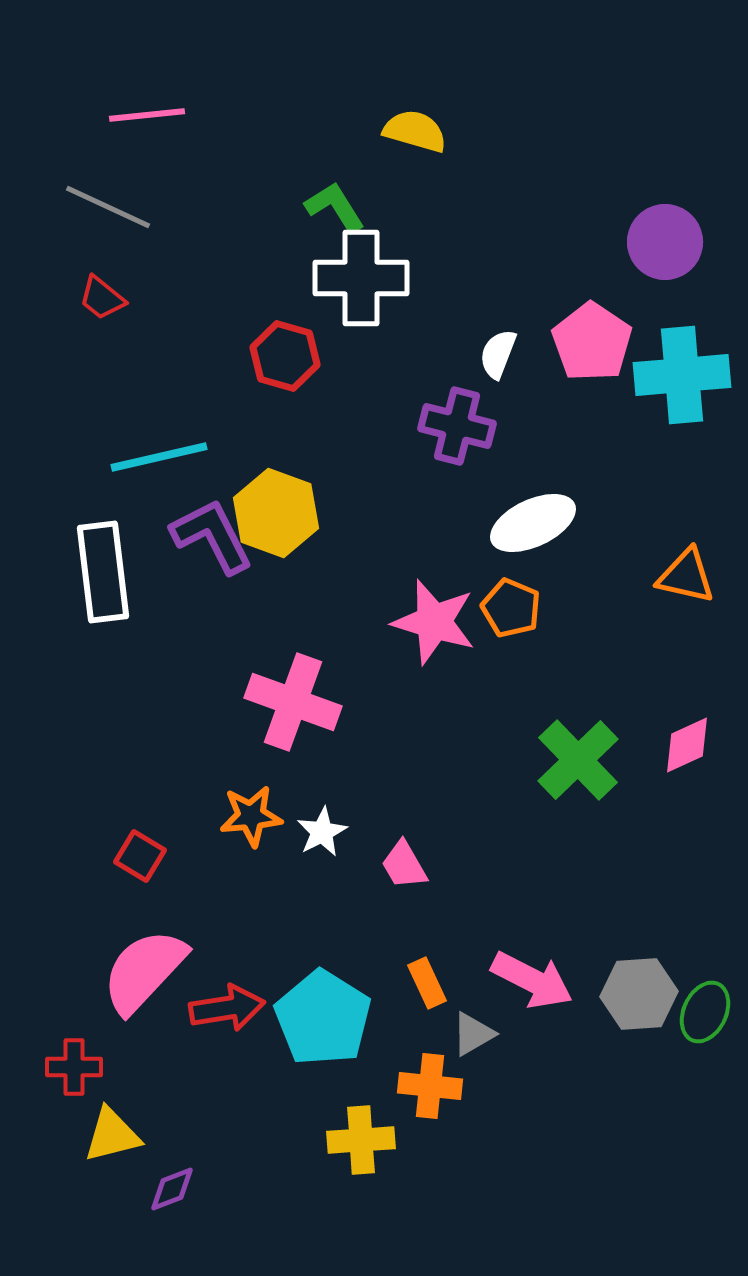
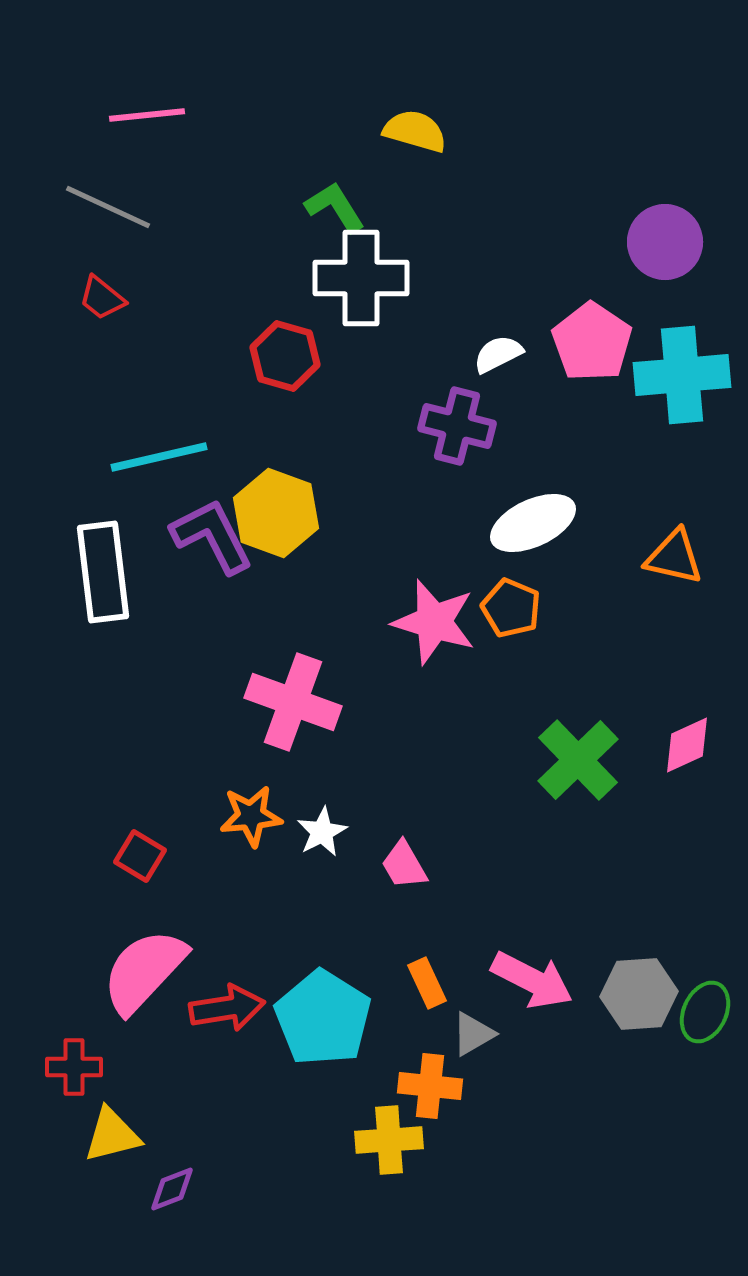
white semicircle: rotated 42 degrees clockwise
orange triangle: moved 12 px left, 19 px up
yellow cross: moved 28 px right
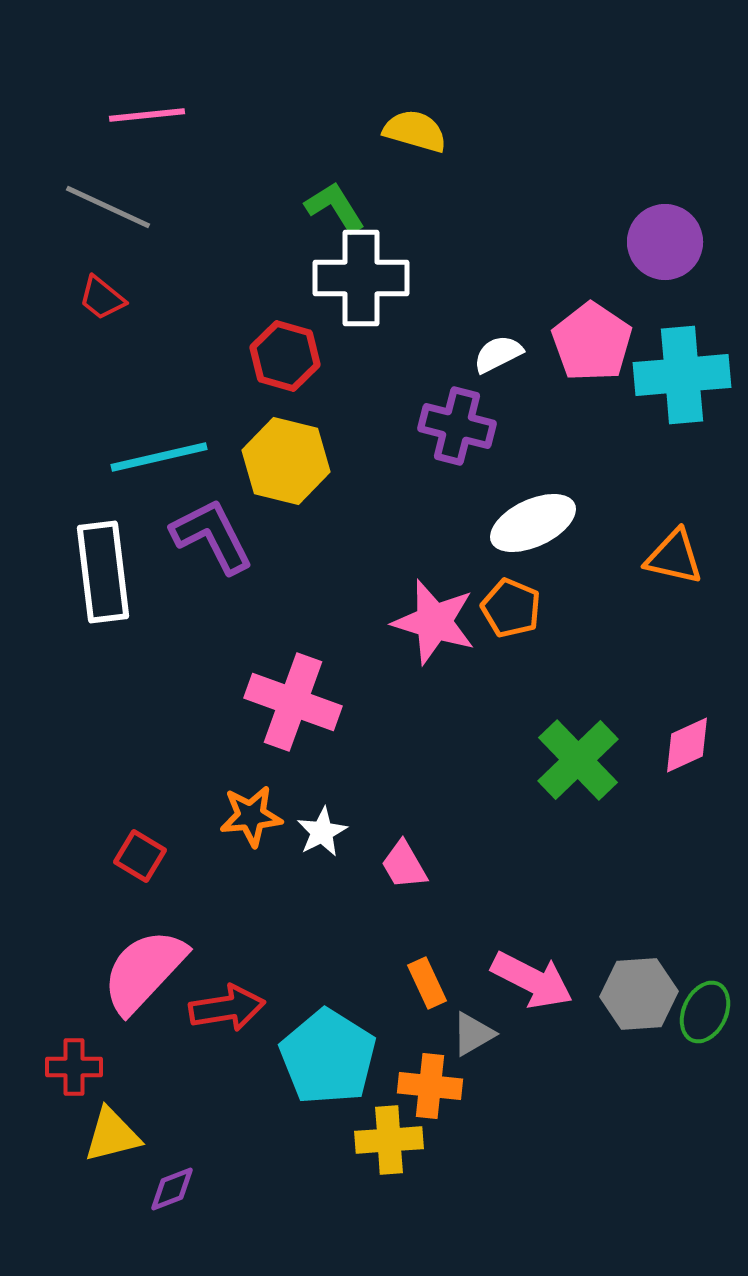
yellow hexagon: moved 10 px right, 52 px up; rotated 6 degrees counterclockwise
cyan pentagon: moved 5 px right, 39 px down
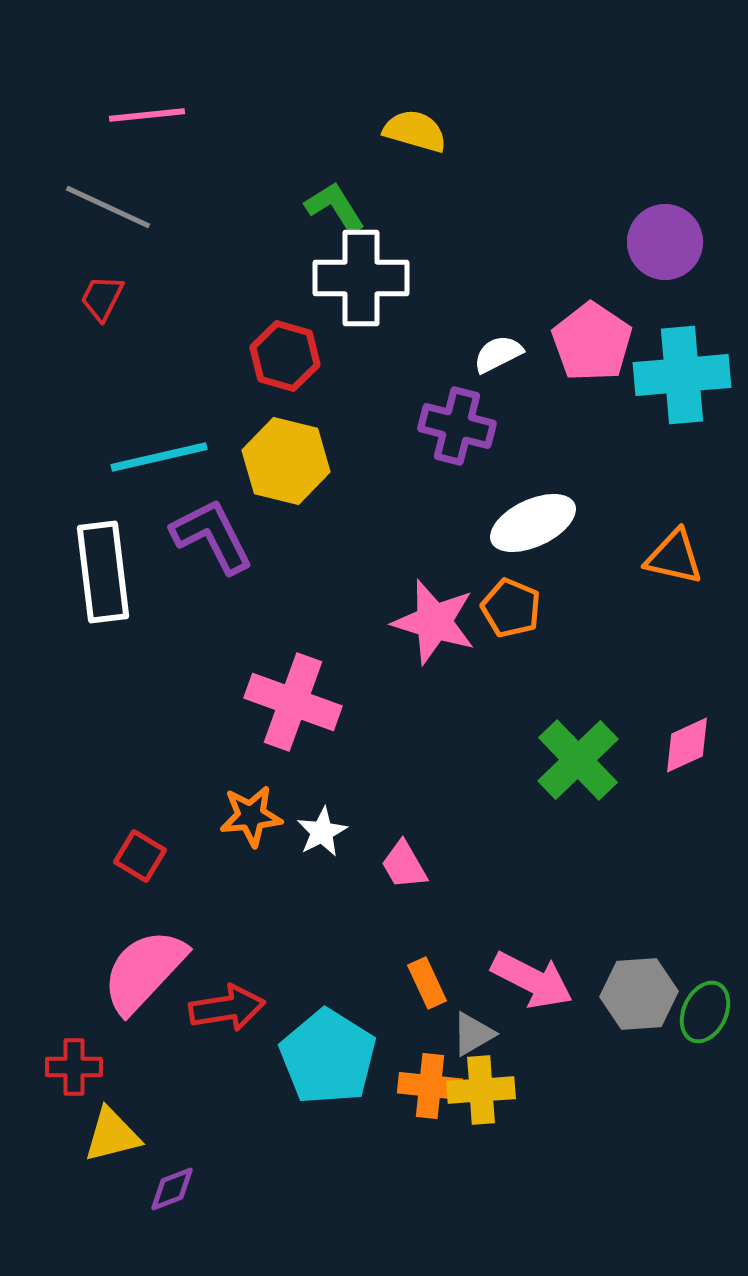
red trapezoid: rotated 78 degrees clockwise
yellow cross: moved 92 px right, 50 px up
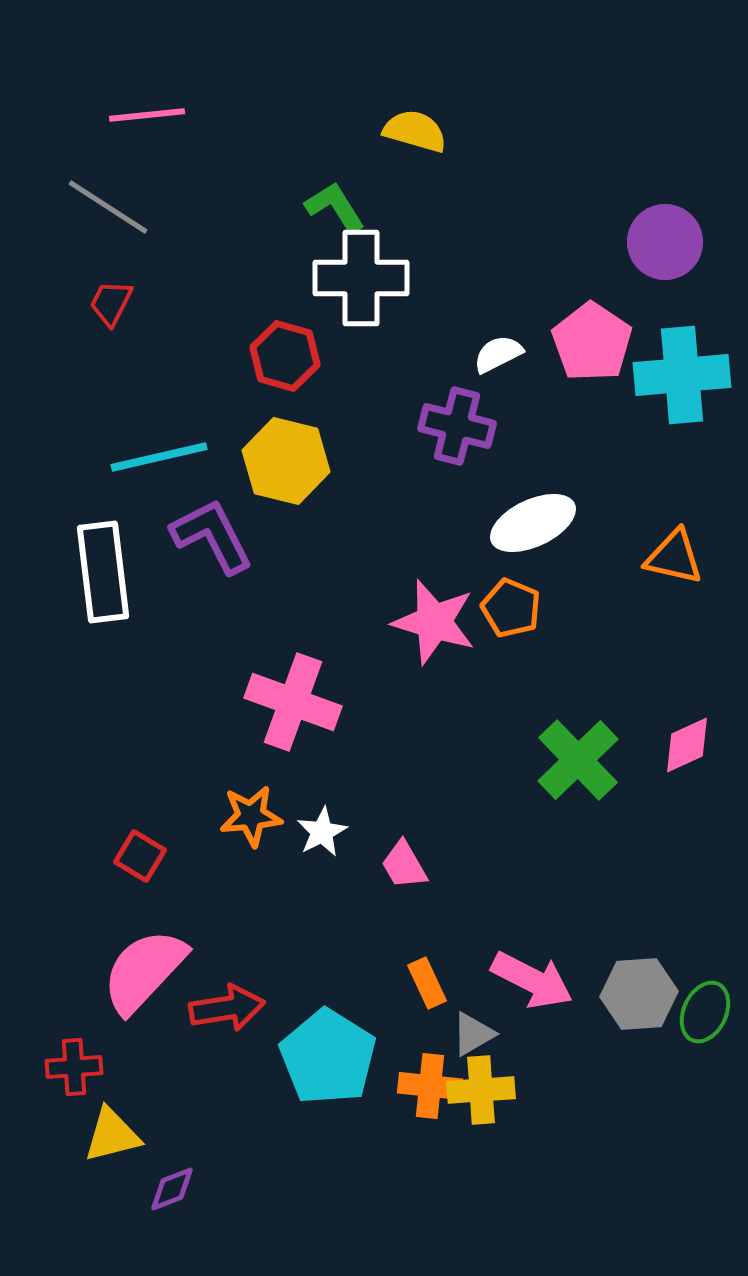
gray line: rotated 8 degrees clockwise
red trapezoid: moved 9 px right, 5 px down
red cross: rotated 4 degrees counterclockwise
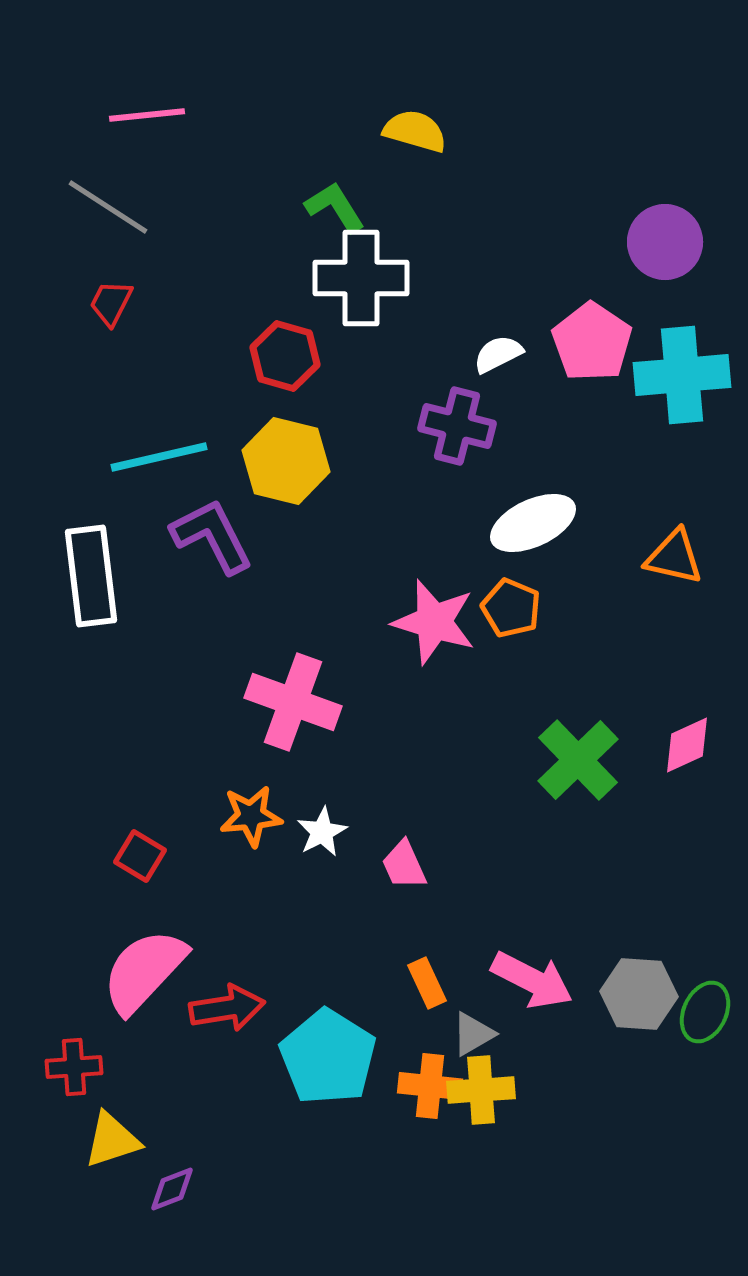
white rectangle: moved 12 px left, 4 px down
pink trapezoid: rotated 6 degrees clockwise
gray hexagon: rotated 8 degrees clockwise
yellow triangle: moved 5 px down; rotated 4 degrees counterclockwise
